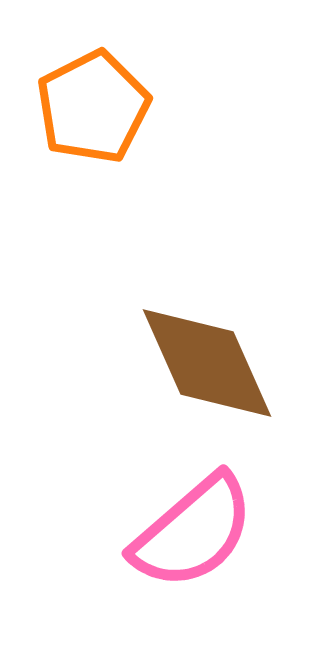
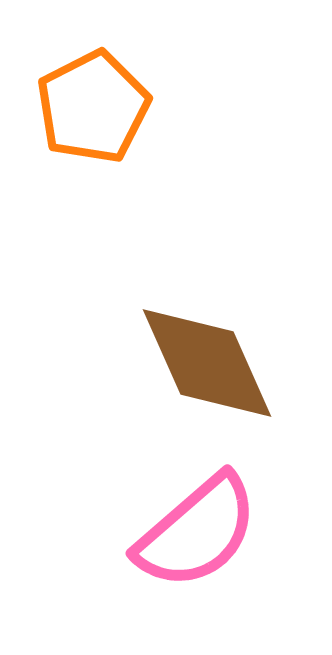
pink semicircle: moved 4 px right
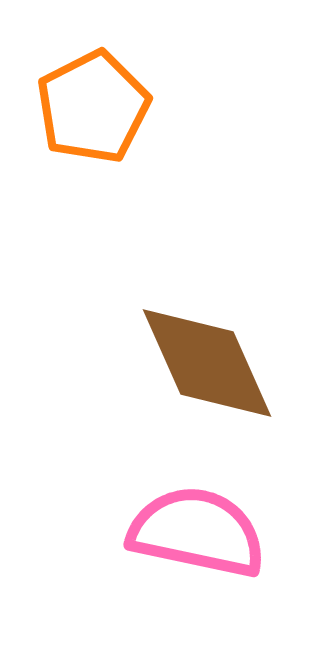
pink semicircle: rotated 127 degrees counterclockwise
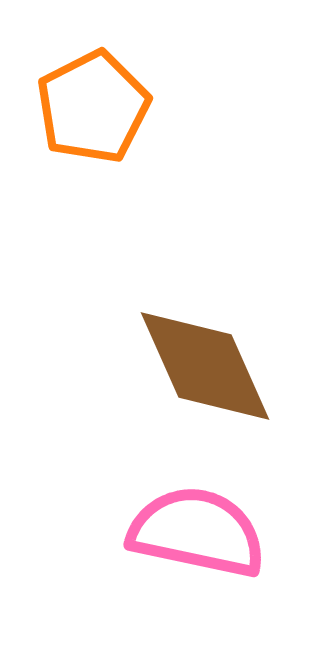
brown diamond: moved 2 px left, 3 px down
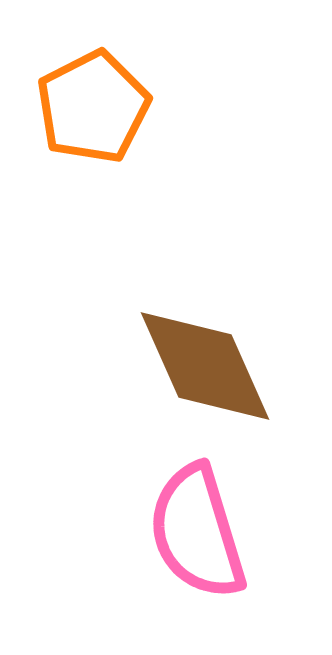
pink semicircle: rotated 119 degrees counterclockwise
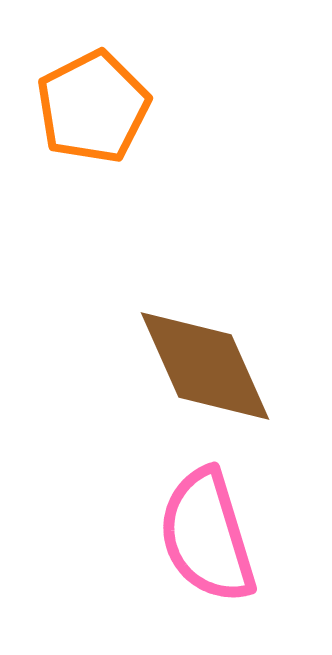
pink semicircle: moved 10 px right, 4 px down
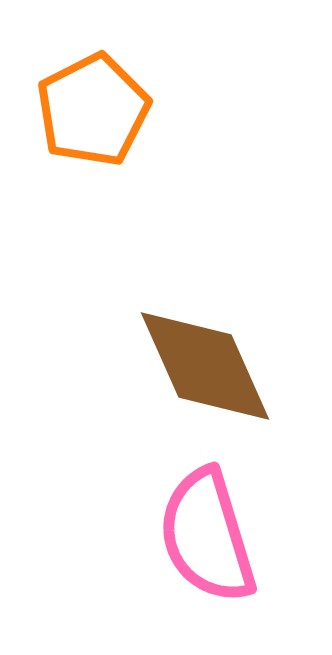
orange pentagon: moved 3 px down
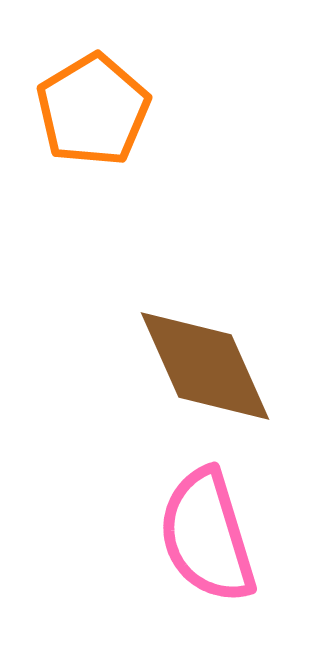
orange pentagon: rotated 4 degrees counterclockwise
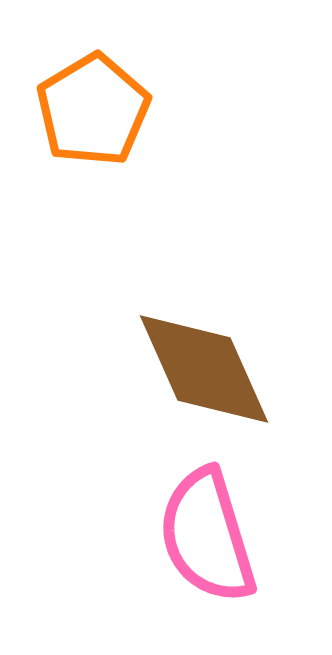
brown diamond: moved 1 px left, 3 px down
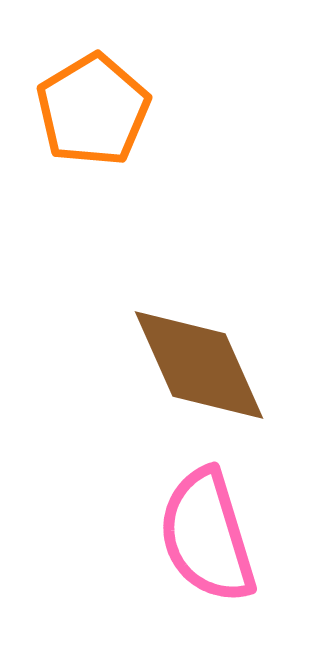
brown diamond: moved 5 px left, 4 px up
